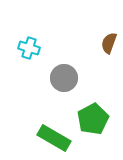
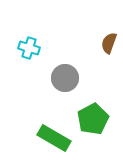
gray circle: moved 1 px right
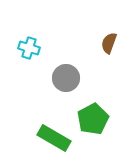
gray circle: moved 1 px right
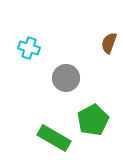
green pentagon: moved 1 px down
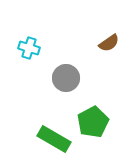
brown semicircle: rotated 145 degrees counterclockwise
green pentagon: moved 2 px down
green rectangle: moved 1 px down
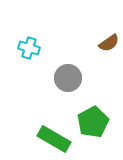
gray circle: moved 2 px right
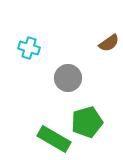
green pentagon: moved 6 px left; rotated 12 degrees clockwise
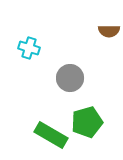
brown semicircle: moved 12 px up; rotated 35 degrees clockwise
gray circle: moved 2 px right
green rectangle: moved 3 px left, 4 px up
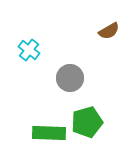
brown semicircle: rotated 30 degrees counterclockwise
cyan cross: moved 2 px down; rotated 20 degrees clockwise
green rectangle: moved 2 px left, 2 px up; rotated 28 degrees counterclockwise
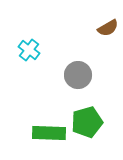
brown semicircle: moved 1 px left, 3 px up
gray circle: moved 8 px right, 3 px up
